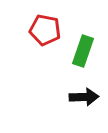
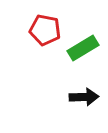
green rectangle: moved 3 px up; rotated 40 degrees clockwise
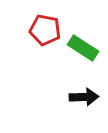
green rectangle: rotated 64 degrees clockwise
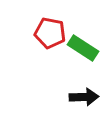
red pentagon: moved 5 px right, 3 px down
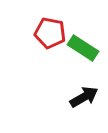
black arrow: rotated 28 degrees counterclockwise
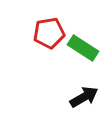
red pentagon: moved 1 px left; rotated 20 degrees counterclockwise
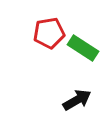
black arrow: moved 7 px left, 3 px down
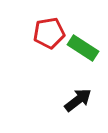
black arrow: moved 1 px right; rotated 8 degrees counterclockwise
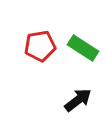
red pentagon: moved 9 px left, 13 px down
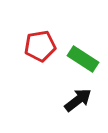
green rectangle: moved 11 px down
